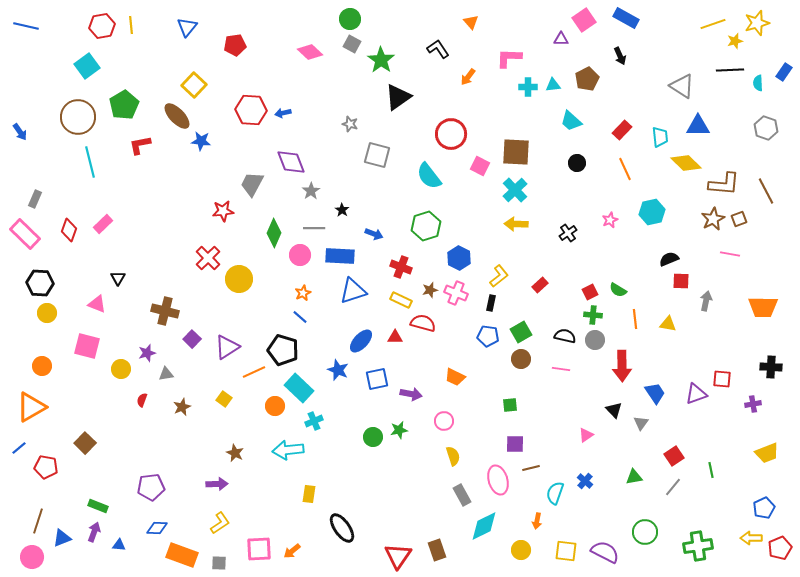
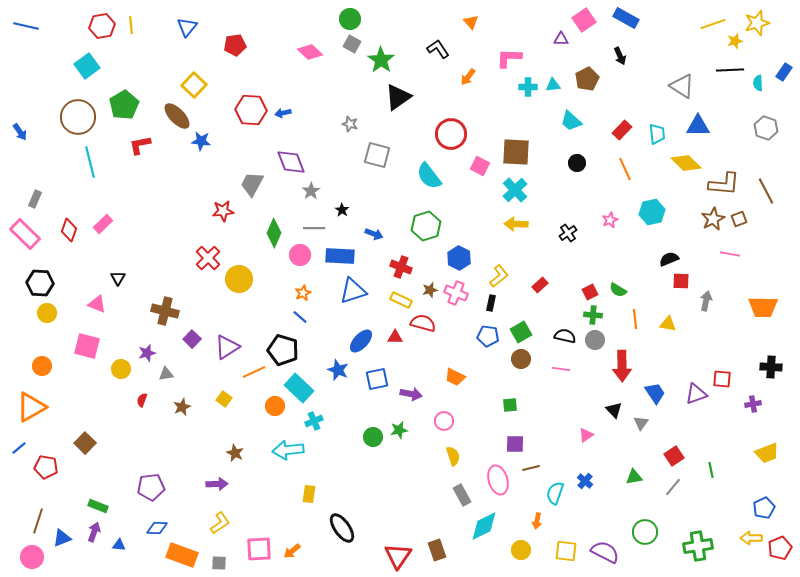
cyan trapezoid at (660, 137): moved 3 px left, 3 px up
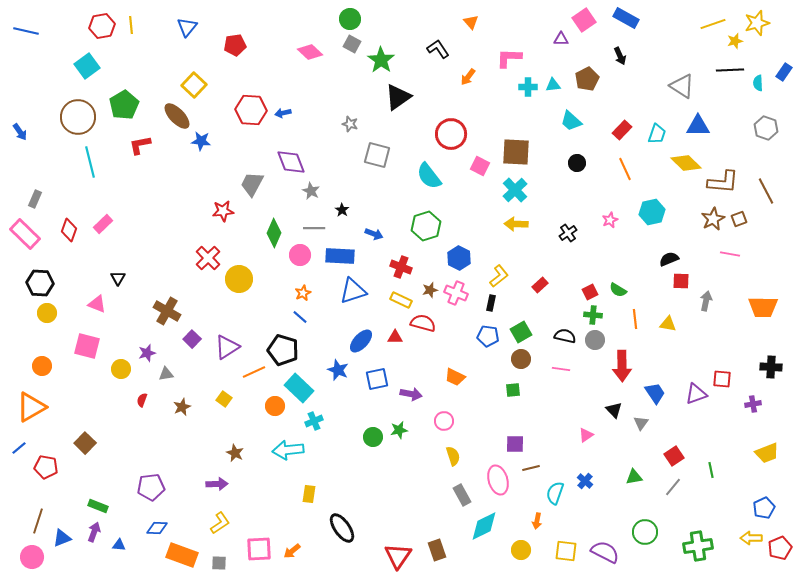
blue line at (26, 26): moved 5 px down
cyan trapezoid at (657, 134): rotated 25 degrees clockwise
brown L-shape at (724, 184): moved 1 px left, 2 px up
gray star at (311, 191): rotated 12 degrees counterclockwise
brown cross at (165, 311): moved 2 px right; rotated 16 degrees clockwise
green square at (510, 405): moved 3 px right, 15 px up
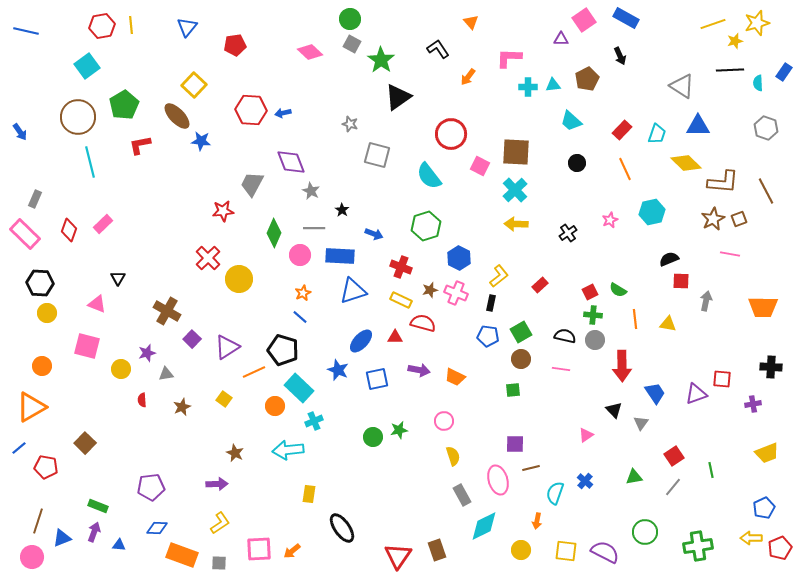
purple arrow at (411, 394): moved 8 px right, 24 px up
red semicircle at (142, 400): rotated 24 degrees counterclockwise
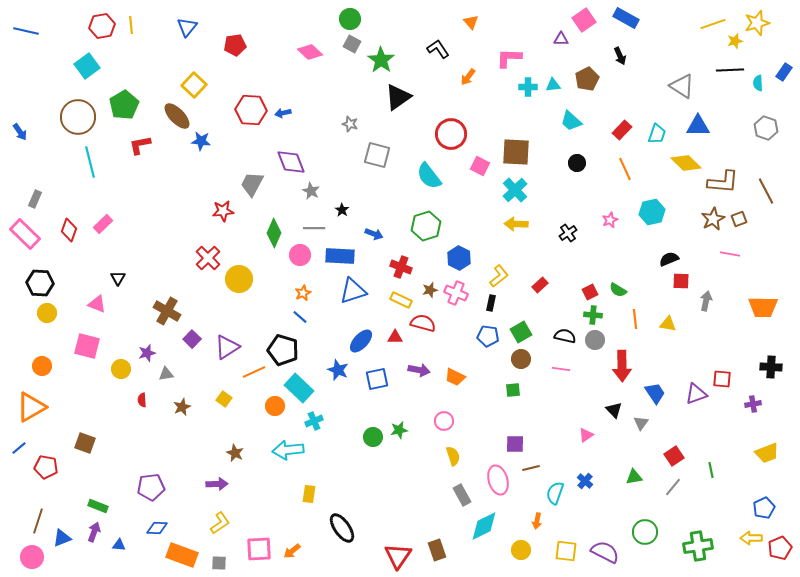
brown square at (85, 443): rotated 25 degrees counterclockwise
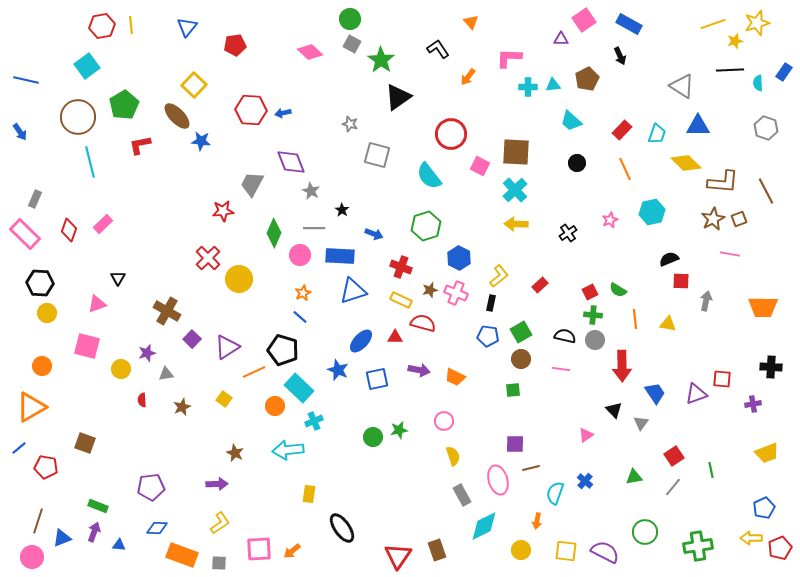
blue rectangle at (626, 18): moved 3 px right, 6 px down
blue line at (26, 31): moved 49 px down
pink triangle at (97, 304): rotated 42 degrees counterclockwise
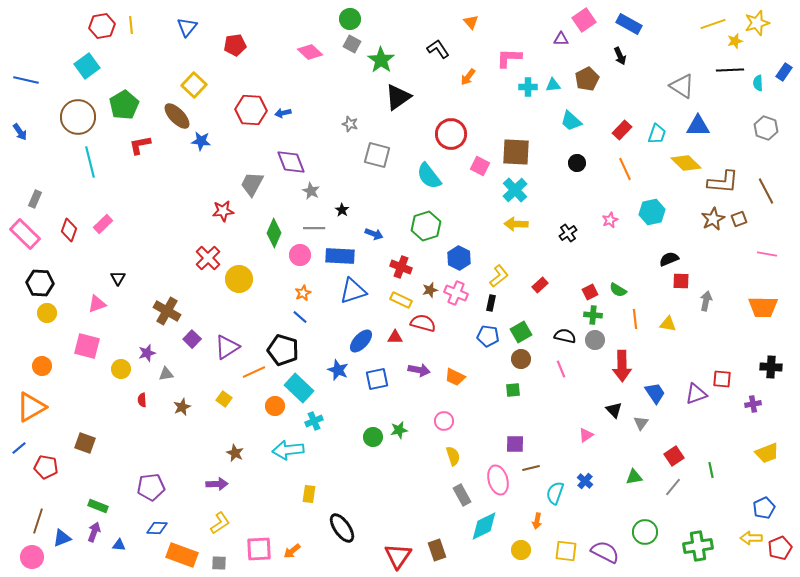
pink line at (730, 254): moved 37 px right
pink line at (561, 369): rotated 60 degrees clockwise
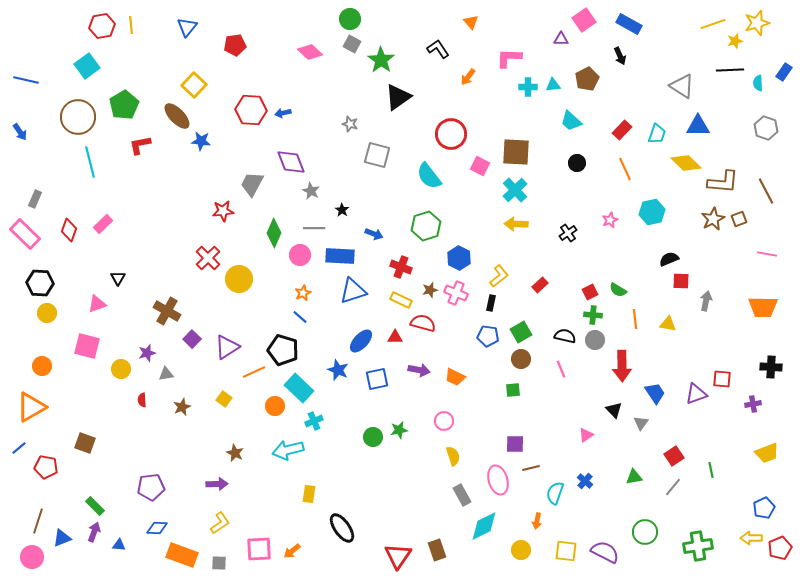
cyan arrow at (288, 450): rotated 8 degrees counterclockwise
green rectangle at (98, 506): moved 3 px left; rotated 24 degrees clockwise
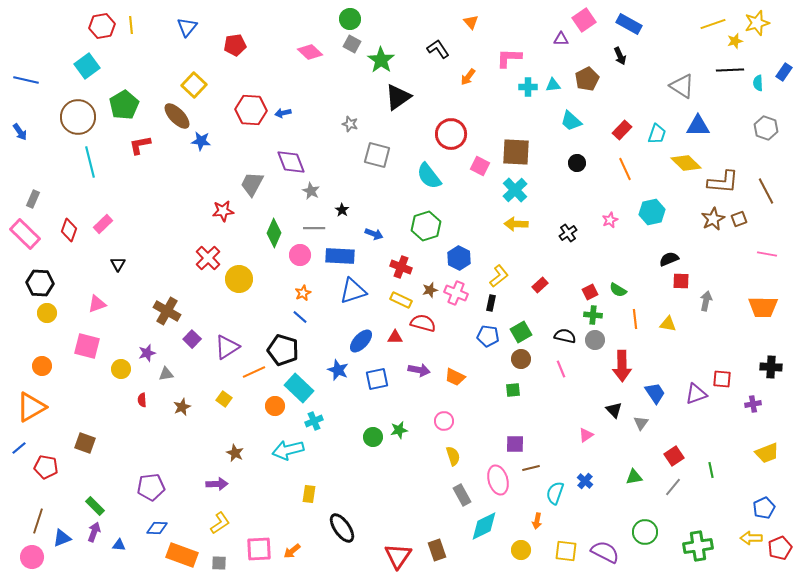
gray rectangle at (35, 199): moved 2 px left
black triangle at (118, 278): moved 14 px up
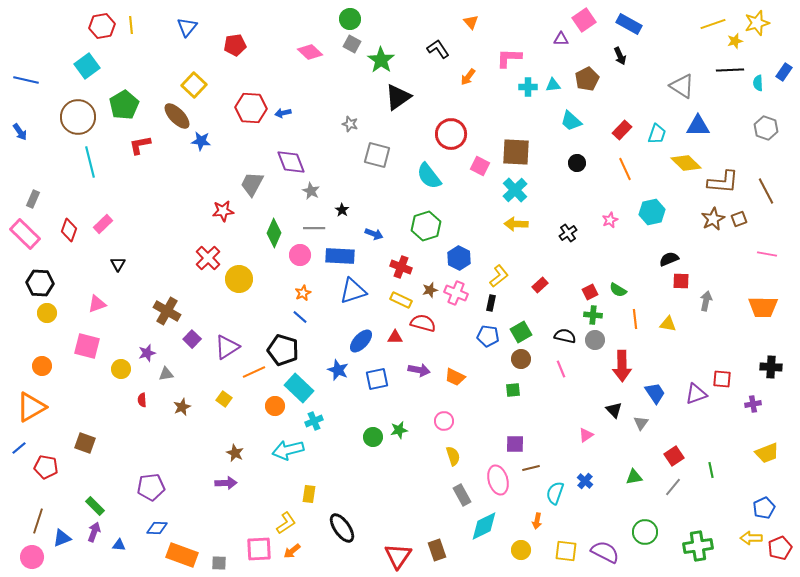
red hexagon at (251, 110): moved 2 px up
purple arrow at (217, 484): moved 9 px right, 1 px up
yellow L-shape at (220, 523): moved 66 px right
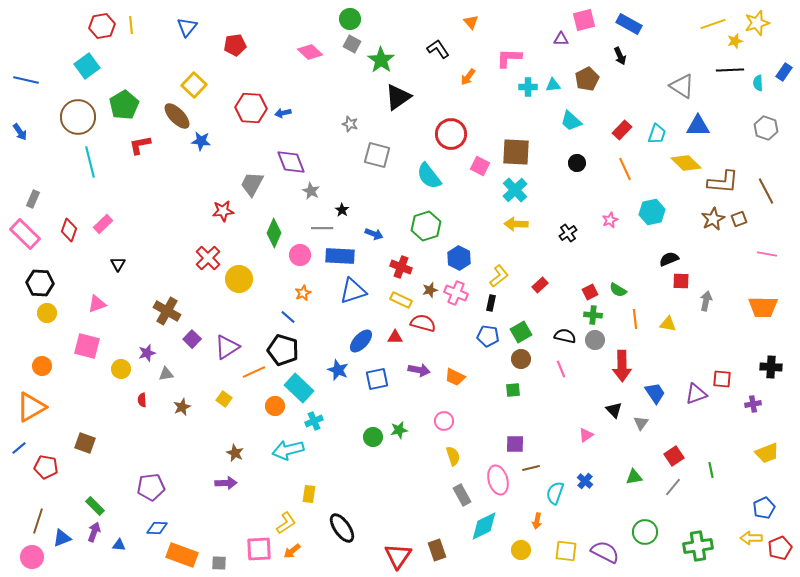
pink square at (584, 20): rotated 20 degrees clockwise
gray line at (314, 228): moved 8 px right
blue line at (300, 317): moved 12 px left
